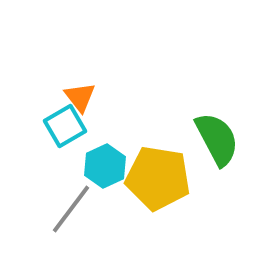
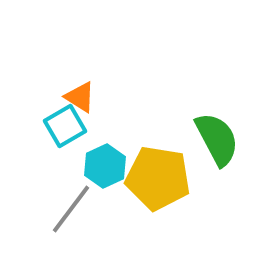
orange triangle: rotated 20 degrees counterclockwise
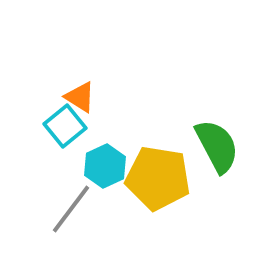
cyan square: rotated 9 degrees counterclockwise
green semicircle: moved 7 px down
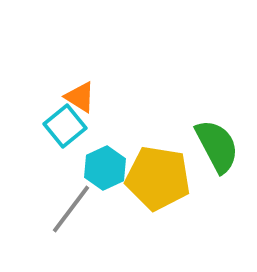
cyan hexagon: moved 2 px down
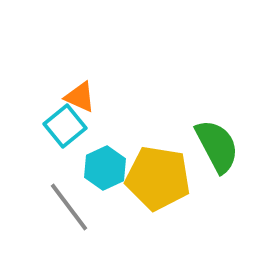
orange triangle: rotated 8 degrees counterclockwise
gray line: moved 2 px left, 2 px up; rotated 74 degrees counterclockwise
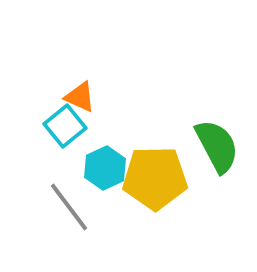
yellow pentagon: moved 3 px left; rotated 10 degrees counterclockwise
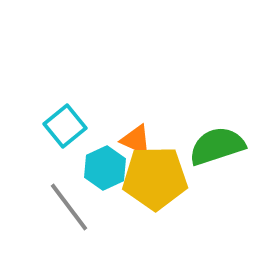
orange triangle: moved 56 px right, 43 px down
green semicircle: rotated 80 degrees counterclockwise
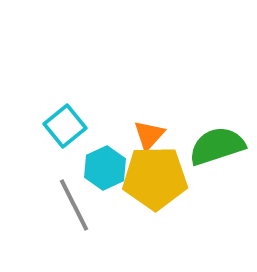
orange triangle: moved 13 px right, 5 px up; rotated 48 degrees clockwise
gray line: moved 5 px right, 2 px up; rotated 10 degrees clockwise
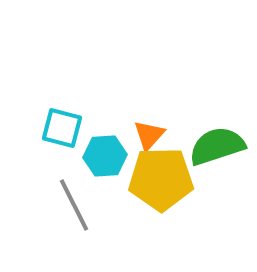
cyan square: moved 3 px left, 2 px down; rotated 36 degrees counterclockwise
cyan hexagon: moved 12 px up; rotated 21 degrees clockwise
yellow pentagon: moved 6 px right, 1 px down
